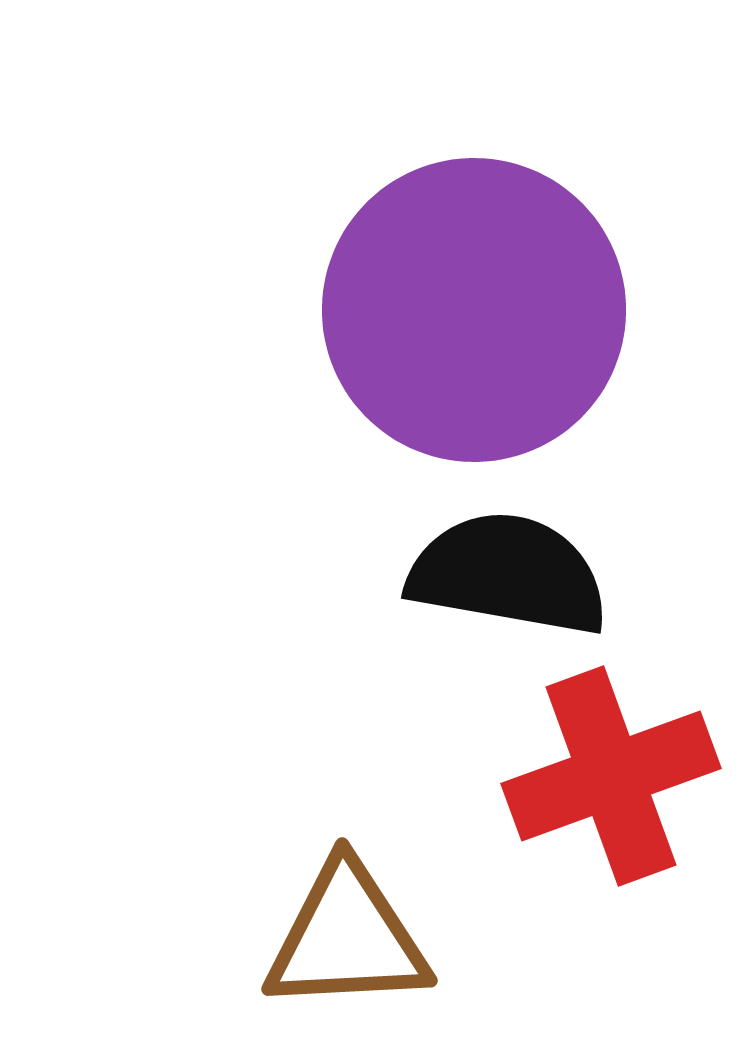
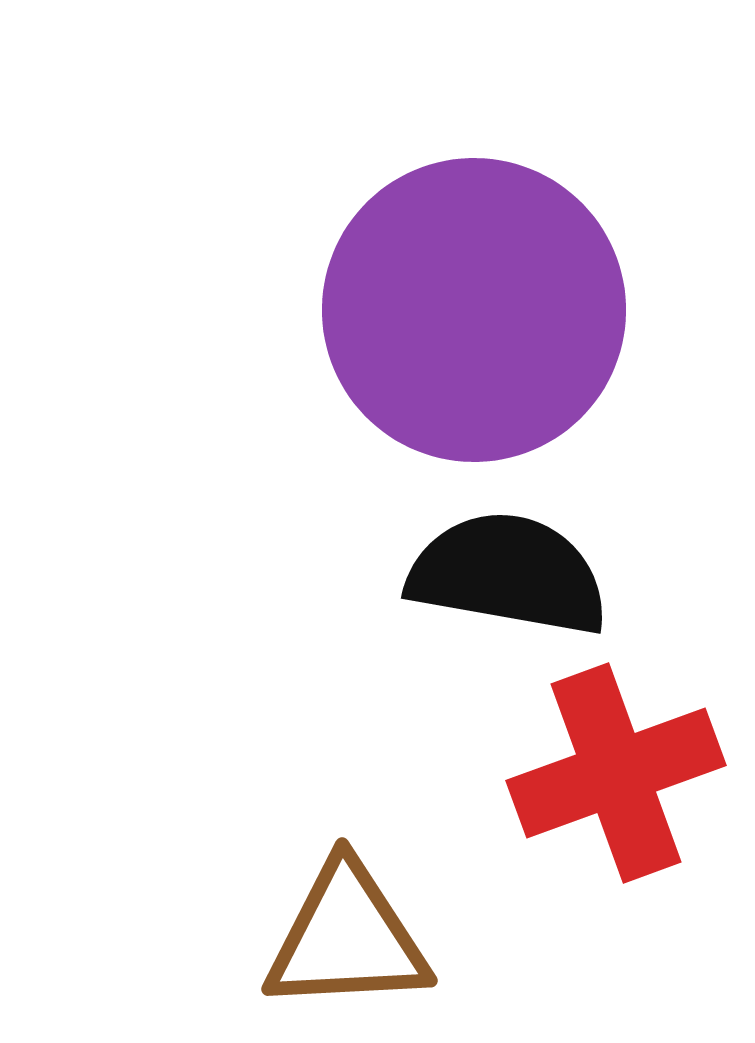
red cross: moved 5 px right, 3 px up
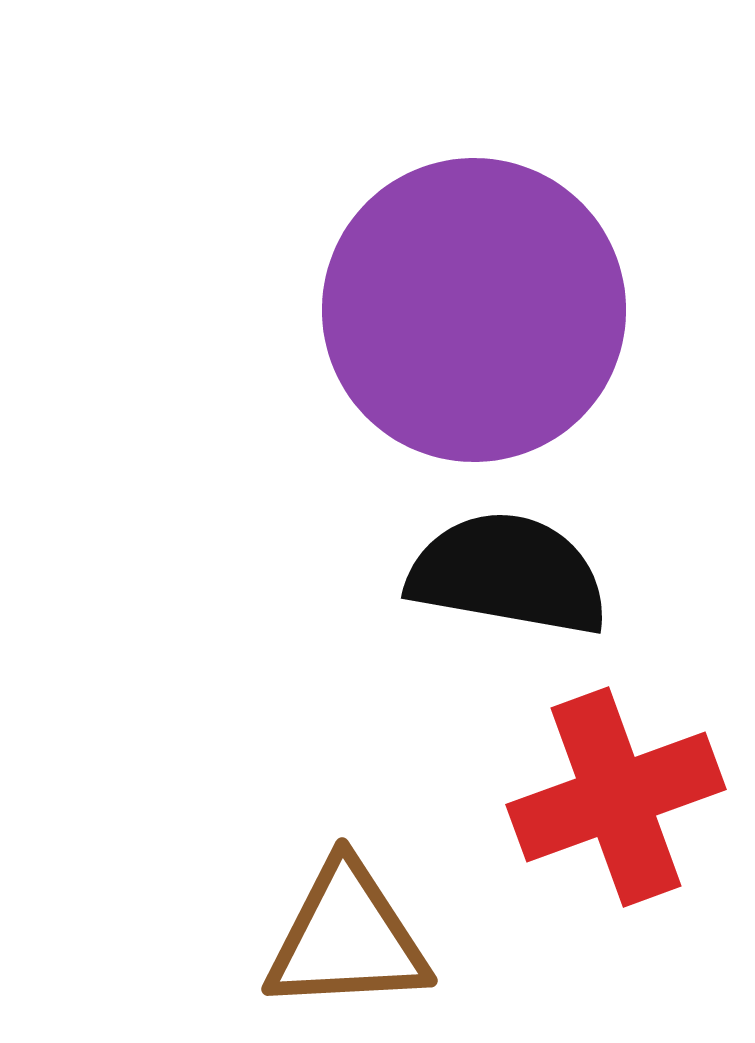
red cross: moved 24 px down
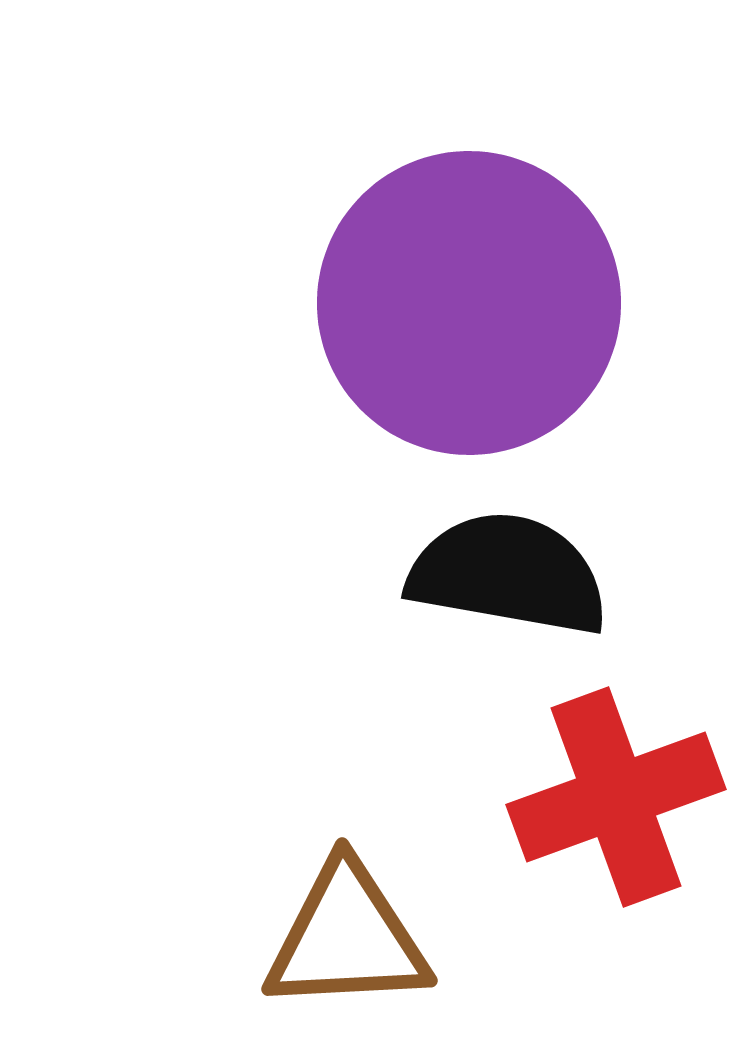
purple circle: moved 5 px left, 7 px up
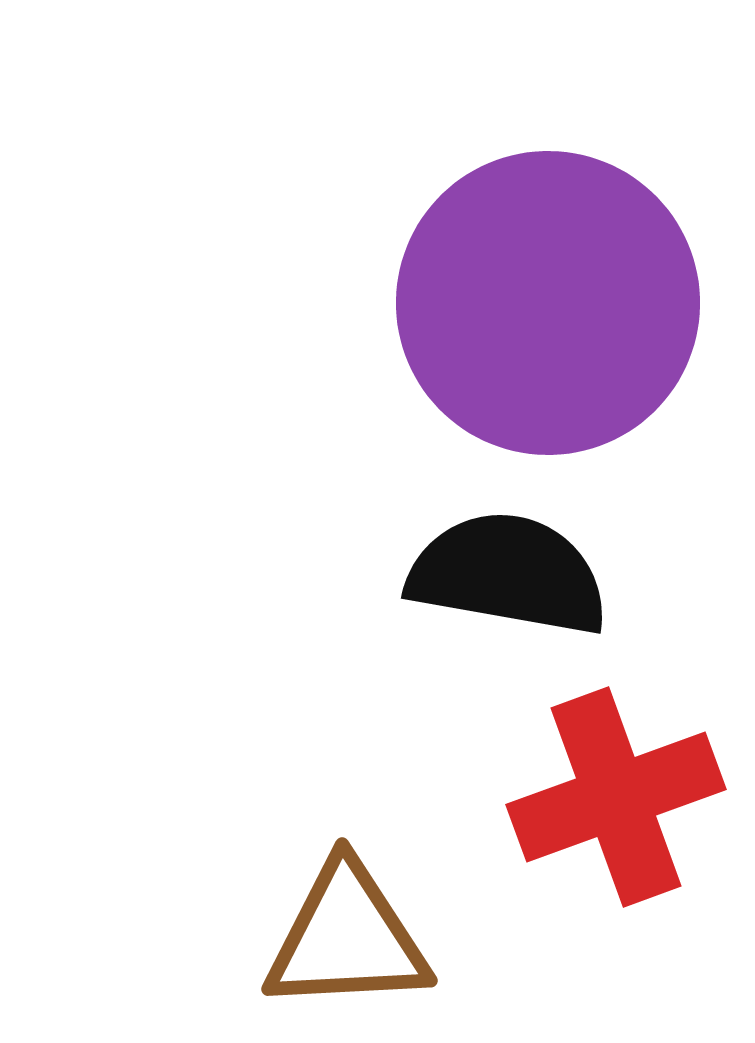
purple circle: moved 79 px right
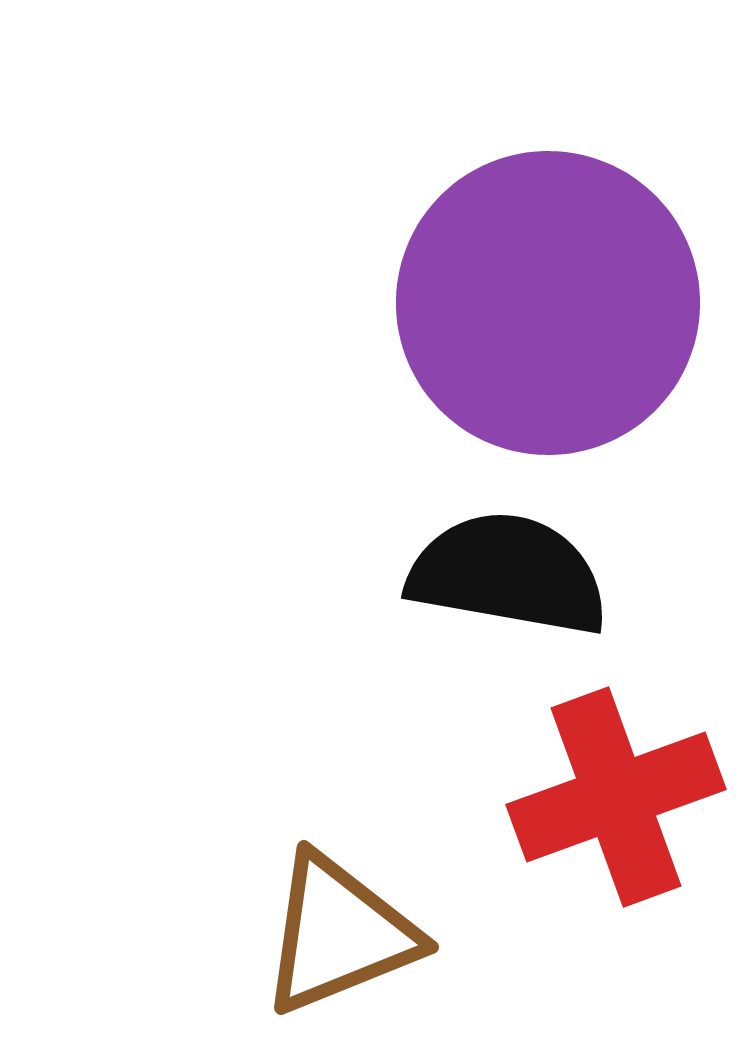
brown triangle: moved 8 px left, 4 px up; rotated 19 degrees counterclockwise
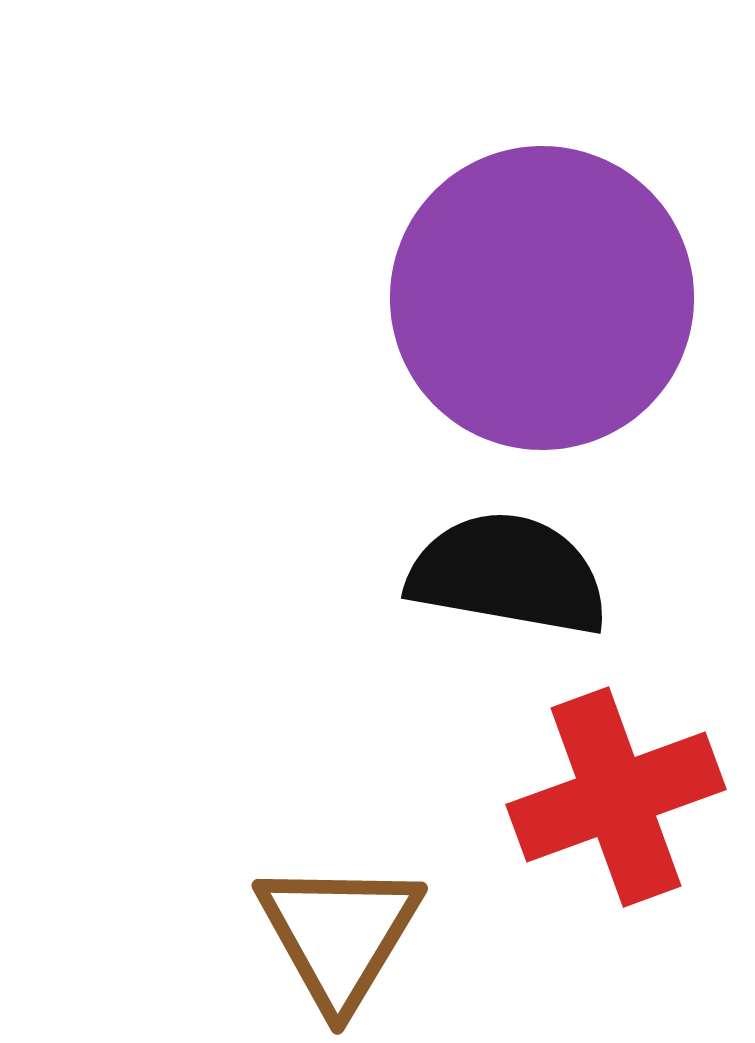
purple circle: moved 6 px left, 5 px up
brown triangle: rotated 37 degrees counterclockwise
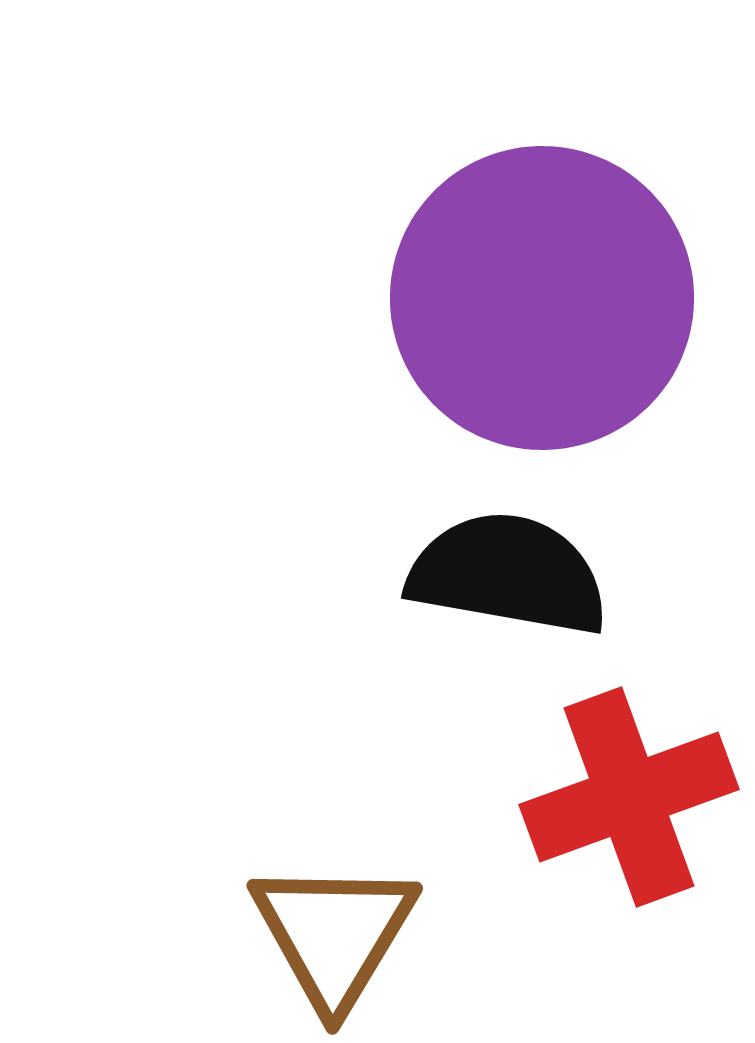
red cross: moved 13 px right
brown triangle: moved 5 px left
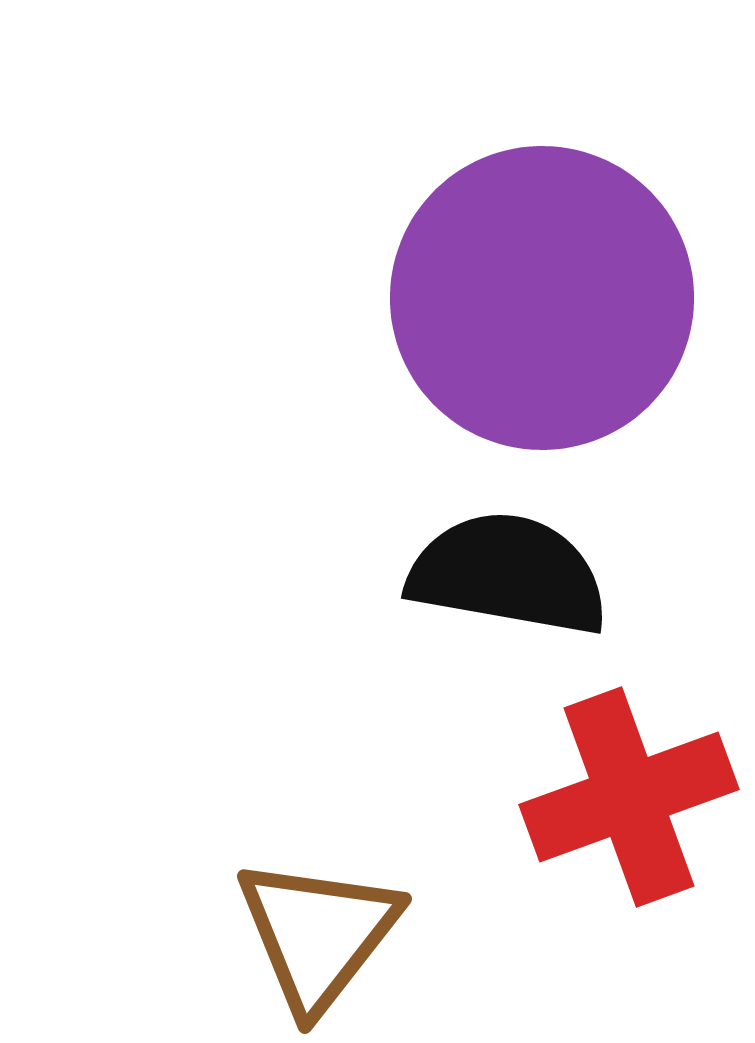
brown triangle: moved 16 px left; rotated 7 degrees clockwise
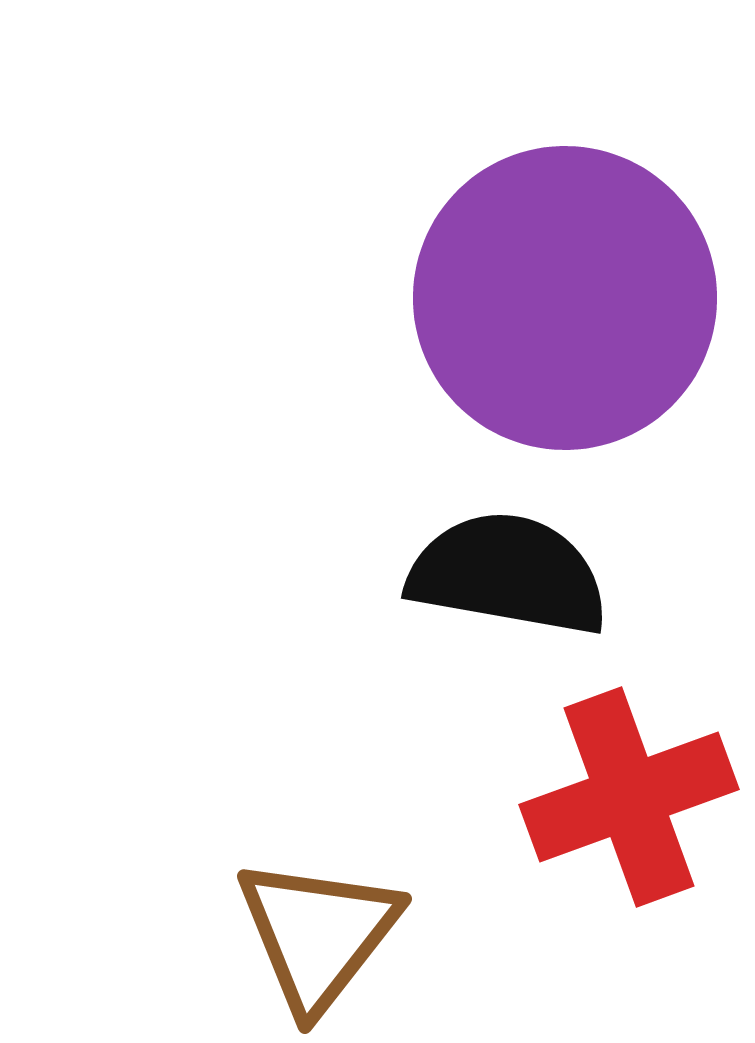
purple circle: moved 23 px right
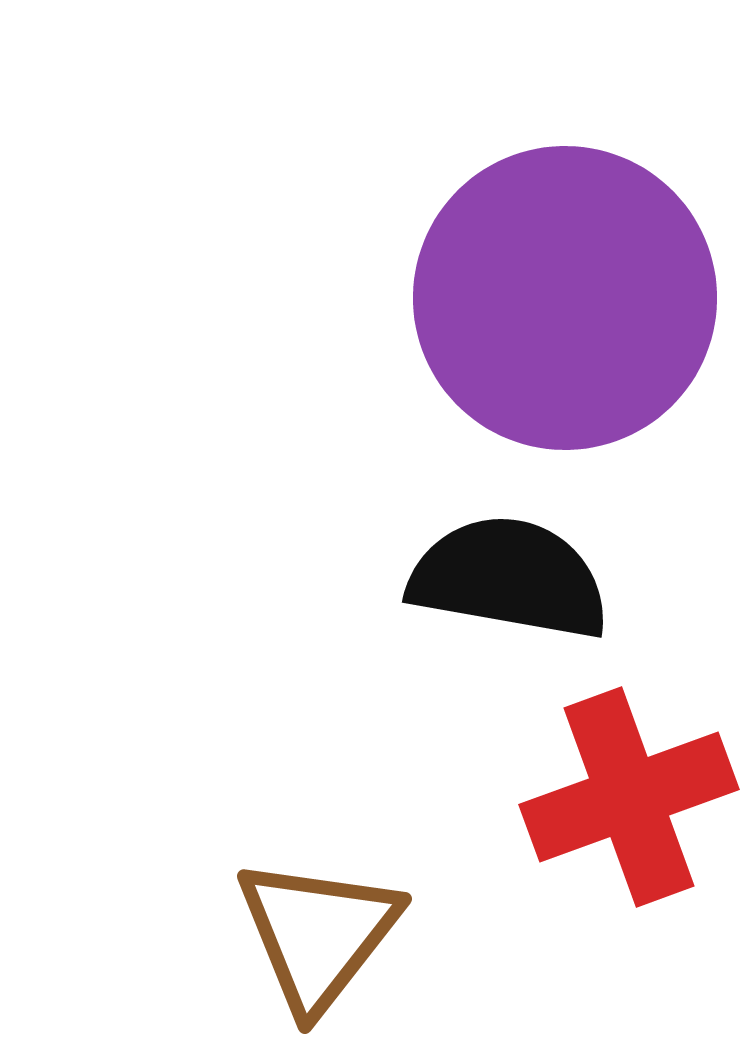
black semicircle: moved 1 px right, 4 px down
